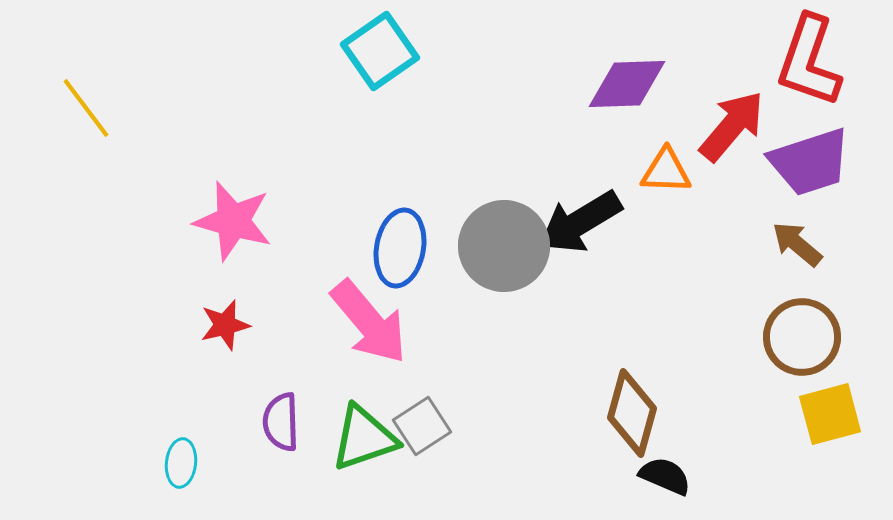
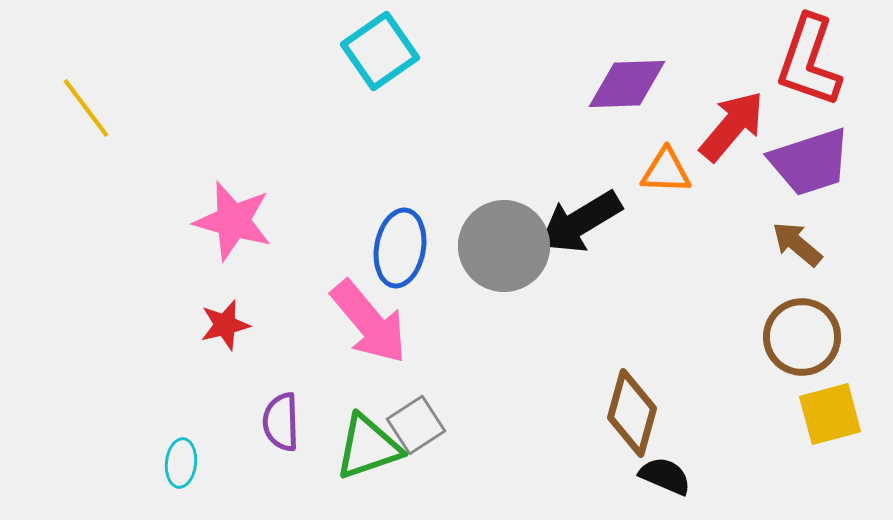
gray square: moved 6 px left, 1 px up
green triangle: moved 4 px right, 9 px down
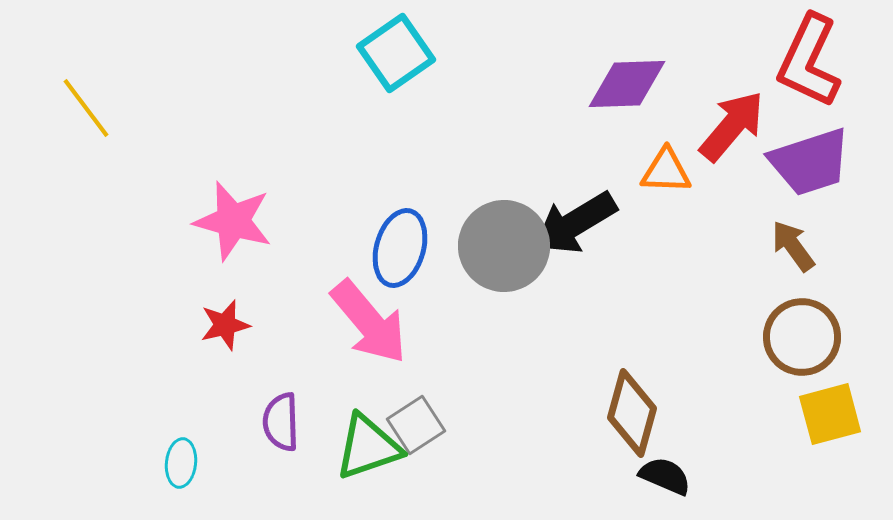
cyan square: moved 16 px right, 2 px down
red L-shape: rotated 6 degrees clockwise
black arrow: moved 5 px left, 1 px down
brown arrow: moved 4 px left, 2 px down; rotated 14 degrees clockwise
blue ellipse: rotated 6 degrees clockwise
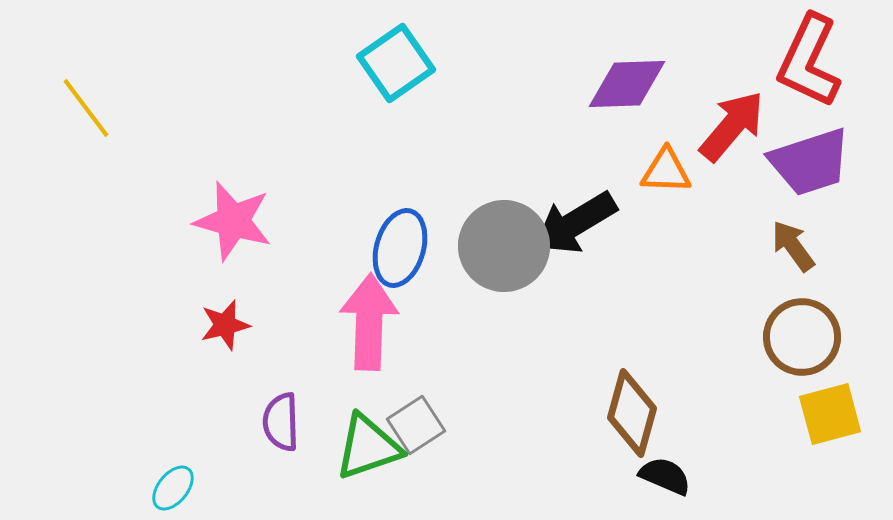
cyan square: moved 10 px down
pink arrow: rotated 138 degrees counterclockwise
cyan ellipse: moved 8 px left, 25 px down; rotated 33 degrees clockwise
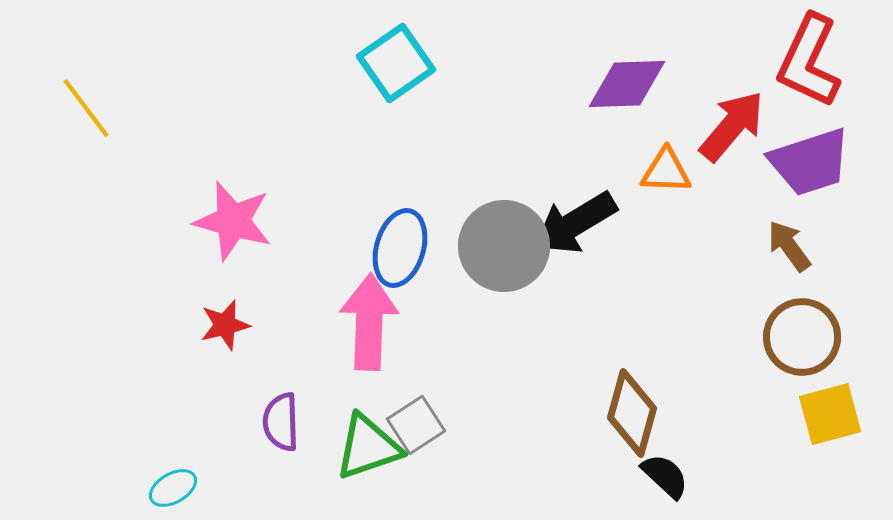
brown arrow: moved 4 px left
black semicircle: rotated 20 degrees clockwise
cyan ellipse: rotated 21 degrees clockwise
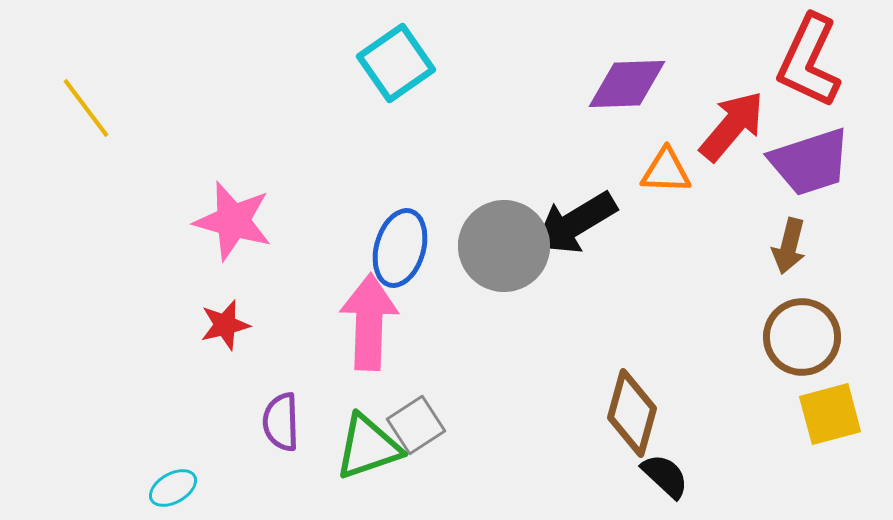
brown arrow: rotated 130 degrees counterclockwise
